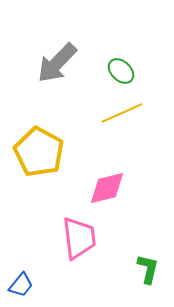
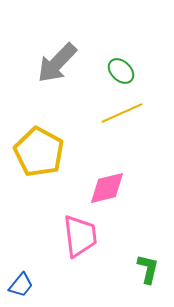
pink trapezoid: moved 1 px right, 2 px up
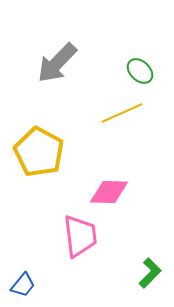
green ellipse: moved 19 px right
pink diamond: moved 2 px right, 4 px down; rotated 15 degrees clockwise
green L-shape: moved 2 px right, 4 px down; rotated 32 degrees clockwise
blue trapezoid: moved 2 px right
